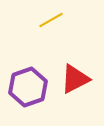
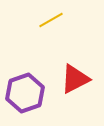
purple hexagon: moved 3 px left, 6 px down
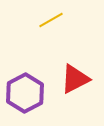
purple hexagon: rotated 9 degrees counterclockwise
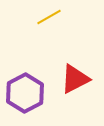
yellow line: moved 2 px left, 3 px up
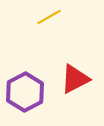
purple hexagon: moved 1 px up
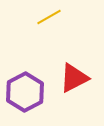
red triangle: moved 1 px left, 1 px up
